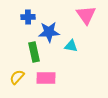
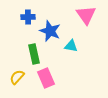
blue star: moved 1 px right, 1 px up; rotated 25 degrees clockwise
green rectangle: moved 2 px down
pink rectangle: rotated 66 degrees clockwise
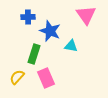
green rectangle: rotated 30 degrees clockwise
